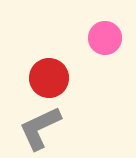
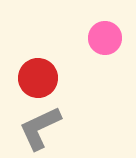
red circle: moved 11 px left
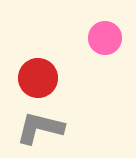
gray L-shape: rotated 39 degrees clockwise
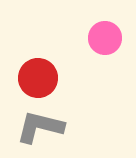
gray L-shape: moved 1 px up
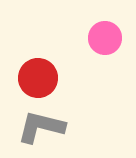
gray L-shape: moved 1 px right
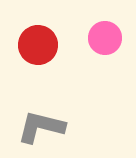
red circle: moved 33 px up
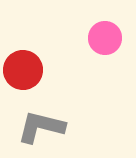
red circle: moved 15 px left, 25 px down
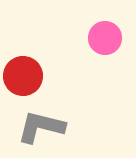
red circle: moved 6 px down
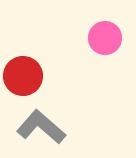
gray L-shape: rotated 27 degrees clockwise
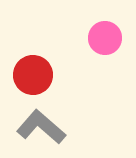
red circle: moved 10 px right, 1 px up
